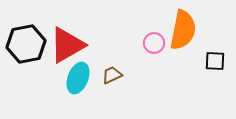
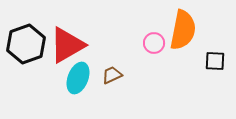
black hexagon: rotated 9 degrees counterclockwise
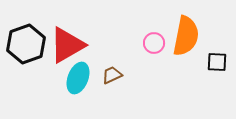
orange semicircle: moved 3 px right, 6 px down
black square: moved 2 px right, 1 px down
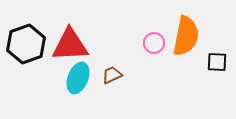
red triangle: moved 3 px right; rotated 27 degrees clockwise
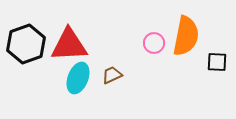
red triangle: moved 1 px left
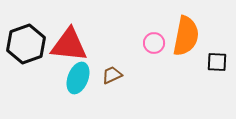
red triangle: rotated 9 degrees clockwise
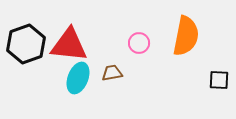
pink circle: moved 15 px left
black square: moved 2 px right, 18 px down
brown trapezoid: moved 2 px up; rotated 15 degrees clockwise
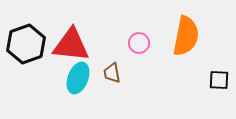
red triangle: moved 2 px right
brown trapezoid: rotated 90 degrees counterclockwise
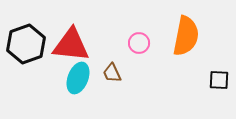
brown trapezoid: rotated 15 degrees counterclockwise
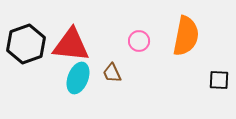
pink circle: moved 2 px up
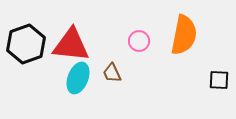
orange semicircle: moved 2 px left, 1 px up
